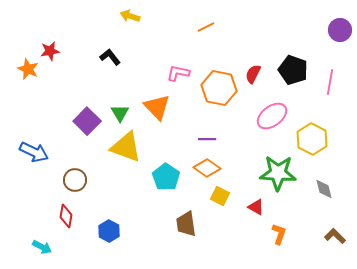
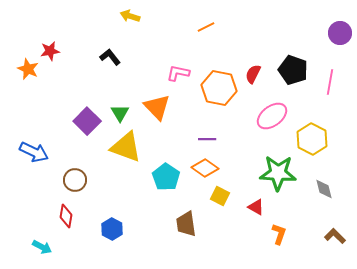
purple circle: moved 3 px down
orange diamond: moved 2 px left
blue hexagon: moved 3 px right, 2 px up
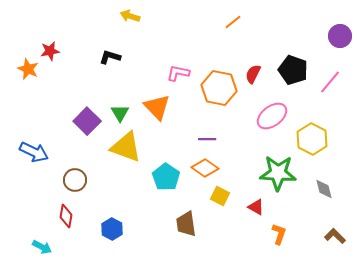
orange line: moved 27 px right, 5 px up; rotated 12 degrees counterclockwise
purple circle: moved 3 px down
black L-shape: rotated 35 degrees counterclockwise
pink line: rotated 30 degrees clockwise
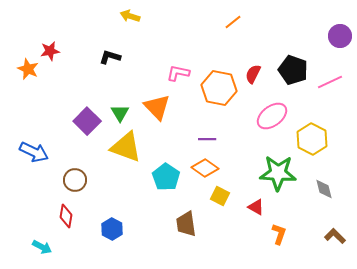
pink line: rotated 25 degrees clockwise
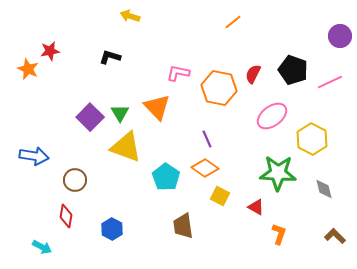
purple square: moved 3 px right, 4 px up
purple line: rotated 66 degrees clockwise
blue arrow: moved 4 px down; rotated 16 degrees counterclockwise
brown trapezoid: moved 3 px left, 2 px down
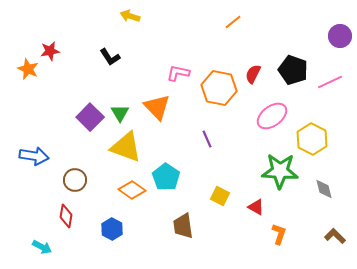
black L-shape: rotated 140 degrees counterclockwise
orange diamond: moved 73 px left, 22 px down
green star: moved 2 px right, 2 px up
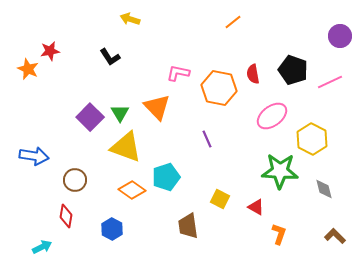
yellow arrow: moved 3 px down
red semicircle: rotated 36 degrees counterclockwise
cyan pentagon: rotated 20 degrees clockwise
yellow square: moved 3 px down
brown trapezoid: moved 5 px right
cyan arrow: rotated 54 degrees counterclockwise
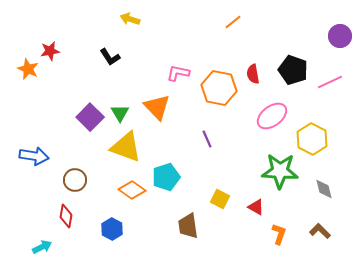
brown L-shape: moved 15 px left, 5 px up
